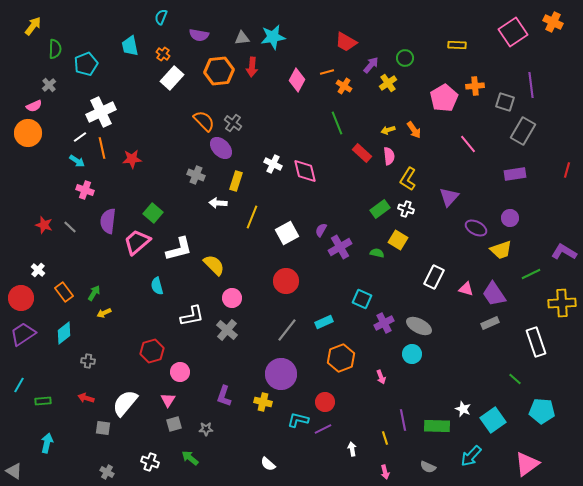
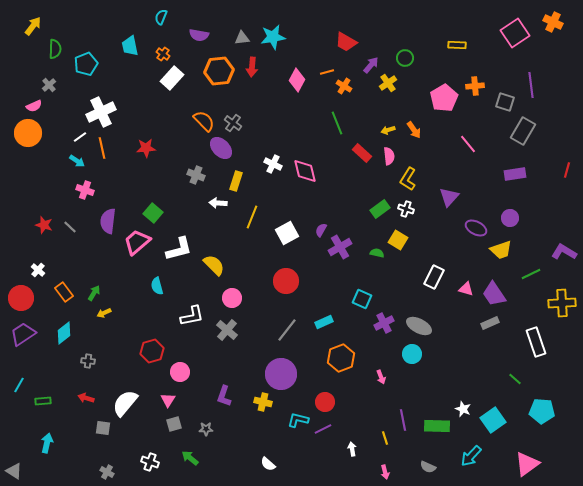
pink square at (513, 32): moved 2 px right, 1 px down
red star at (132, 159): moved 14 px right, 11 px up
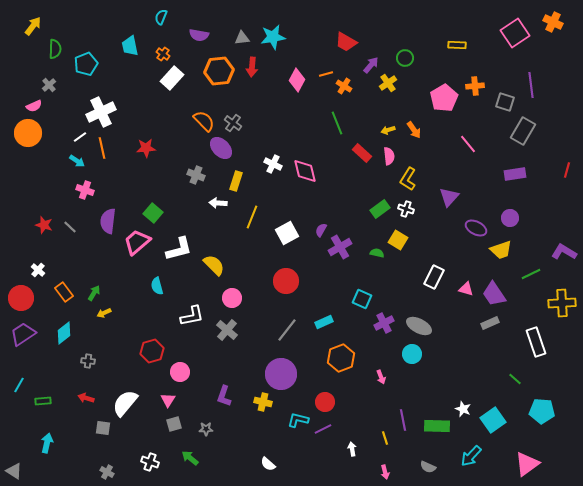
orange line at (327, 72): moved 1 px left, 2 px down
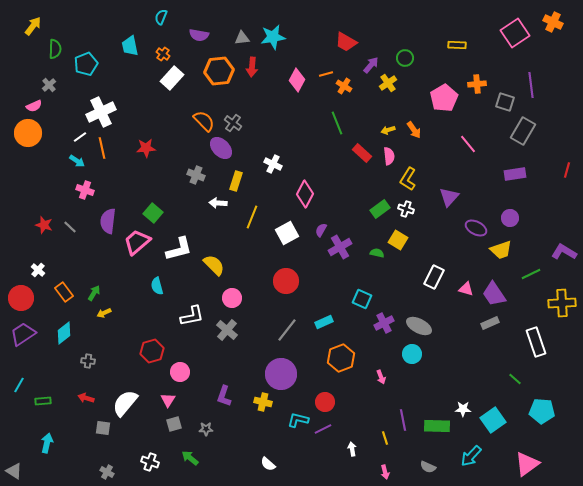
orange cross at (475, 86): moved 2 px right, 2 px up
pink diamond at (305, 171): moved 23 px down; rotated 40 degrees clockwise
white star at (463, 409): rotated 21 degrees counterclockwise
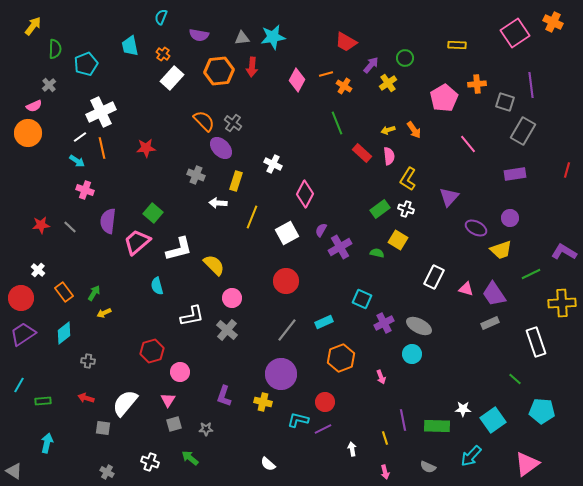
red star at (44, 225): moved 3 px left; rotated 24 degrees counterclockwise
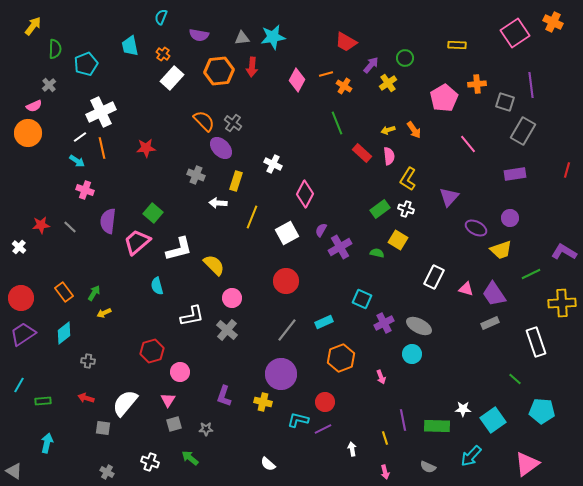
white cross at (38, 270): moved 19 px left, 23 px up
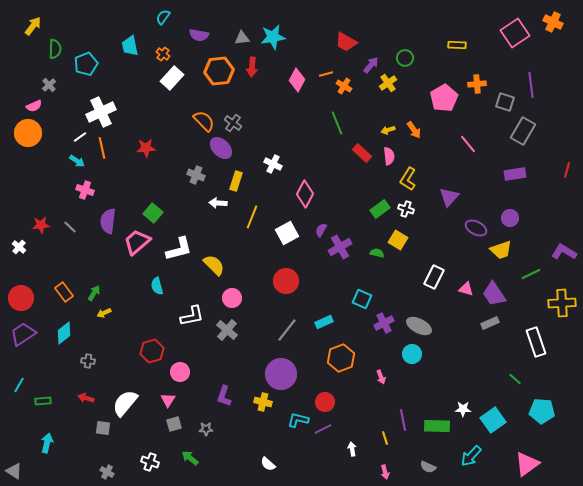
cyan semicircle at (161, 17): moved 2 px right; rotated 14 degrees clockwise
